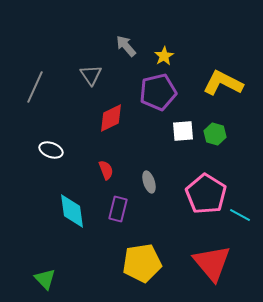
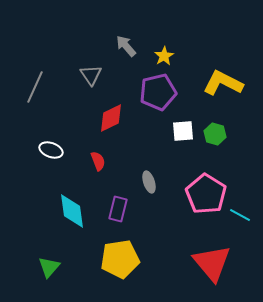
red semicircle: moved 8 px left, 9 px up
yellow pentagon: moved 22 px left, 4 px up
green triangle: moved 4 px right, 12 px up; rotated 25 degrees clockwise
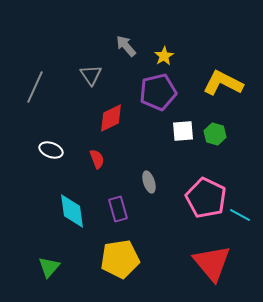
red semicircle: moved 1 px left, 2 px up
pink pentagon: moved 4 px down; rotated 6 degrees counterclockwise
purple rectangle: rotated 30 degrees counterclockwise
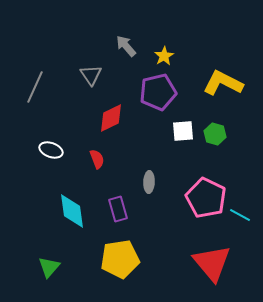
gray ellipse: rotated 20 degrees clockwise
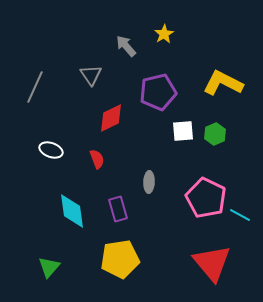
yellow star: moved 22 px up
green hexagon: rotated 20 degrees clockwise
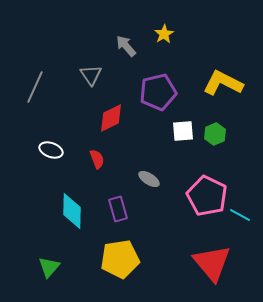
gray ellipse: moved 3 px up; rotated 60 degrees counterclockwise
pink pentagon: moved 1 px right, 2 px up
cyan diamond: rotated 9 degrees clockwise
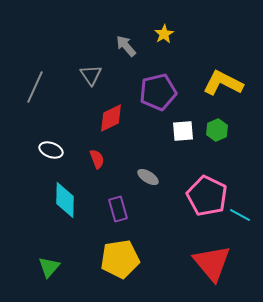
green hexagon: moved 2 px right, 4 px up
gray ellipse: moved 1 px left, 2 px up
cyan diamond: moved 7 px left, 11 px up
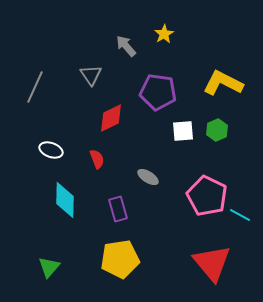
purple pentagon: rotated 21 degrees clockwise
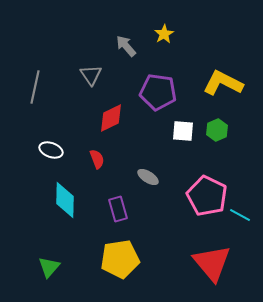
gray line: rotated 12 degrees counterclockwise
white square: rotated 10 degrees clockwise
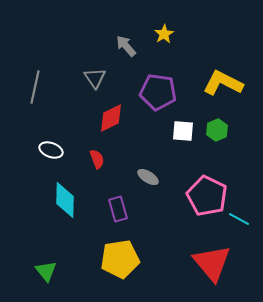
gray triangle: moved 4 px right, 3 px down
cyan line: moved 1 px left, 4 px down
green triangle: moved 3 px left, 4 px down; rotated 20 degrees counterclockwise
